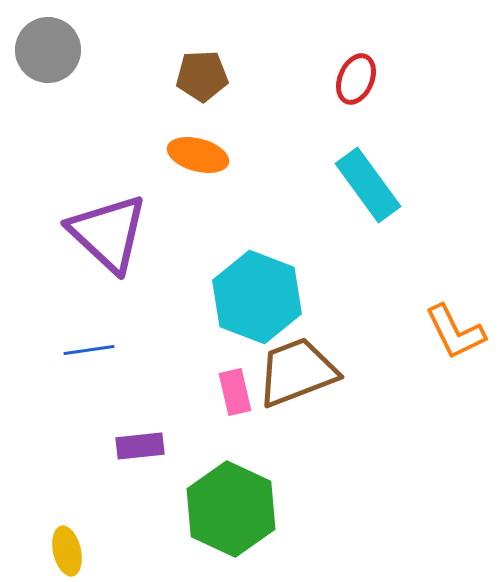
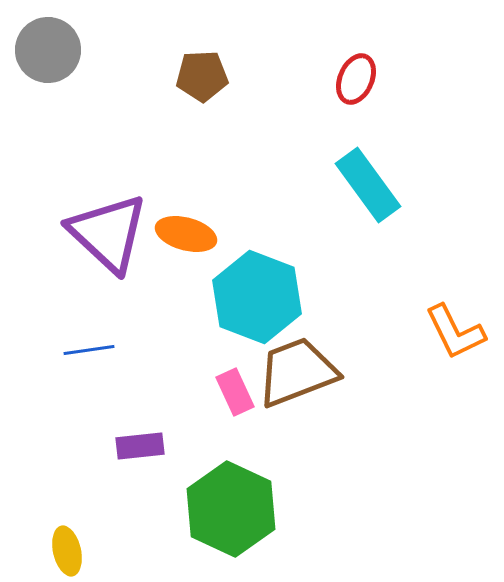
orange ellipse: moved 12 px left, 79 px down
pink rectangle: rotated 12 degrees counterclockwise
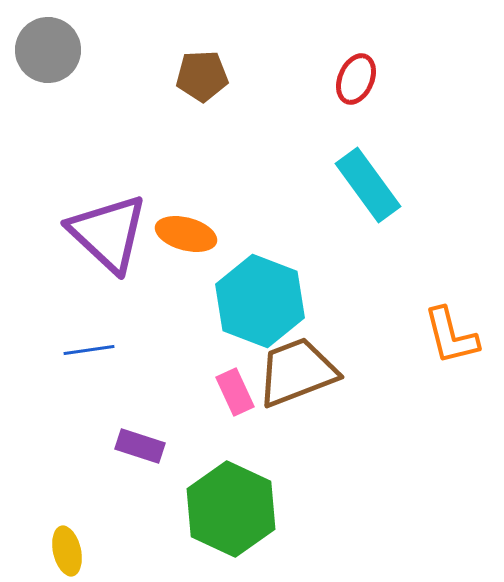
cyan hexagon: moved 3 px right, 4 px down
orange L-shape: moved 4 px left, 4 px down; rotated 12 degrees clockwise
purple rectangle: rotated 24 degrees clockwise
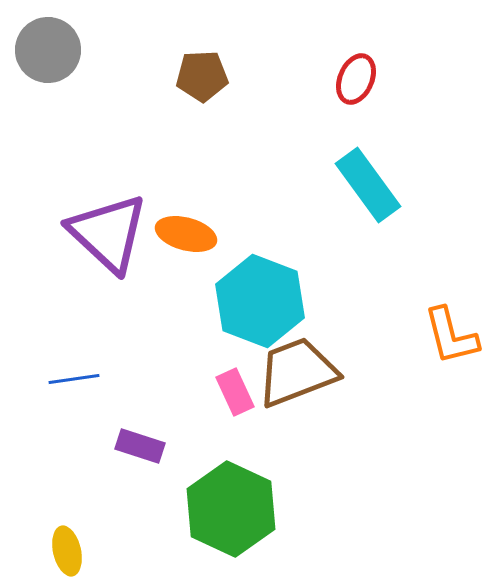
blue line: moved 15 px left, 29 px down
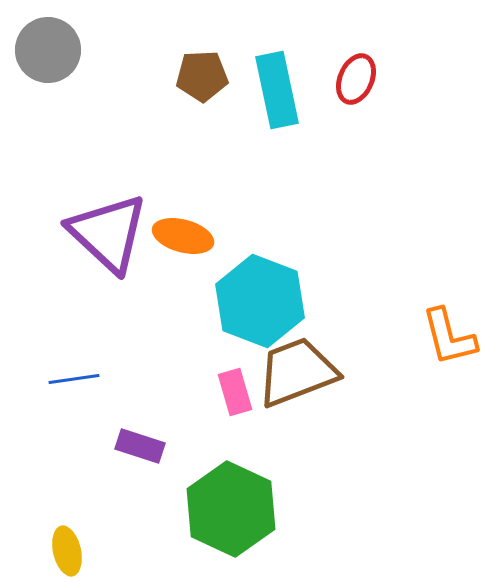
cyan rectangle: moved 91 px left, 95 px up; rotated 24 degrees clockwise
orange ellipse: moved 3 px left, 2 px down
orange L-shape: moved 2 px left, 1 px down
pink rectangle: rotated 9 degrees clockwise
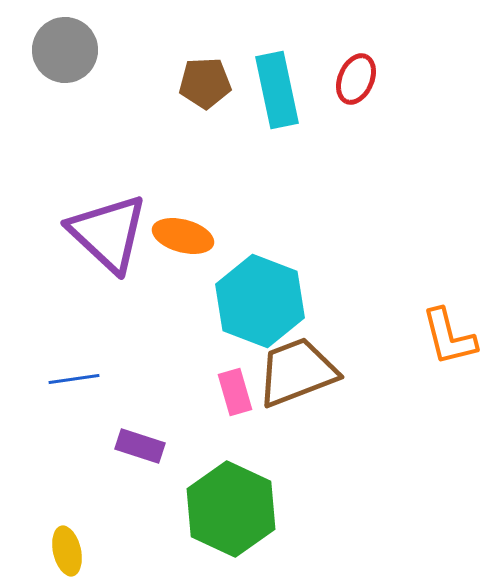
gray circle: moved 17 px right
brown pentagon: moved 3 px right, 7 px down
